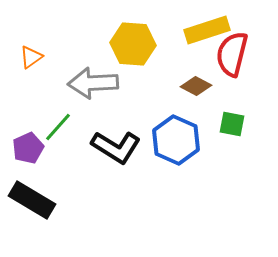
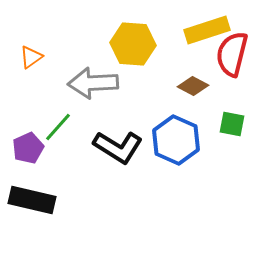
brown diamond: moved 3 px left
black L-shape: moved 2 px right
black rectangle: rotated 18 degrees counterclockwise
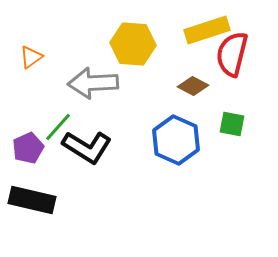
black L-shape: moved 31 px left
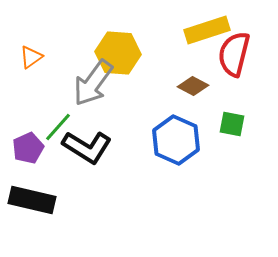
yellow hexagon: moved 15 px left, 9 px down
red semicircle: moved 2 px right
gray arrow: rotated 51 degrees counterclockwise
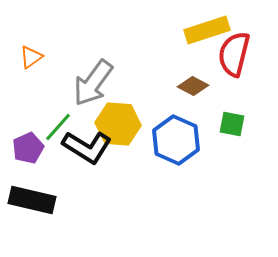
yellow hexagon: moved 71 px down
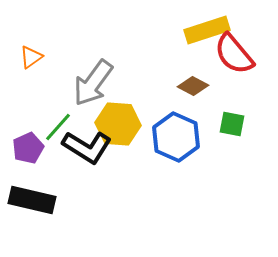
red semicircle: rotated 54 degrees counterclockwise
blue hexagon: moved 3 px up
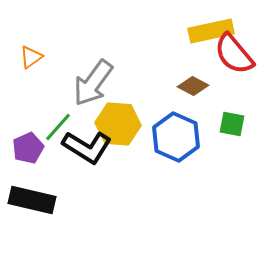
yellow rectangle: moved 4 px right, 1 px down; rotated 6 degrees clockwise
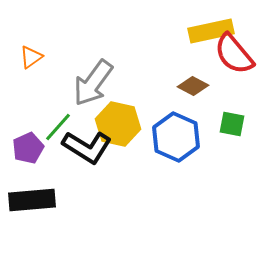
yellow hexagon: rotated 9 degrees clockwise
black rectangle: rotated 18 degrees counterclockwise
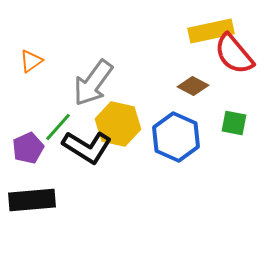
orange triangle: moved 4 px down
green square: moved 2 px right, 1 px up
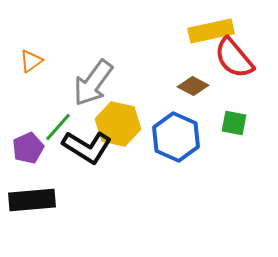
red semicircle: moved 4 px down
